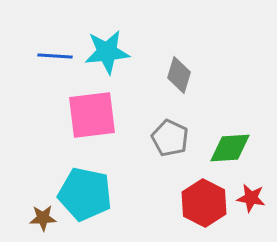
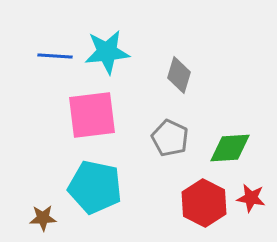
cyan pentagon: moved 10 px right, 7 px up
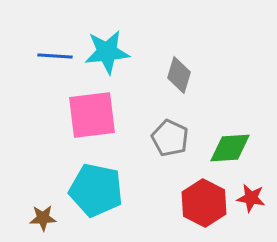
cyan pentagon: moved 1 px right, 3 px down
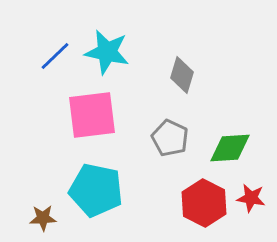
cyan star: rotated 18 degrees clockwise
blue line: rotated 48 degrees counterclockwise
gray diamond: moved 3 px right
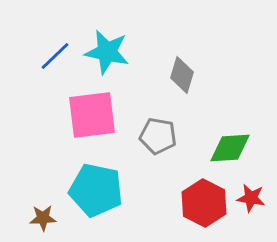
gray pentagon: moved 12 px left, 2 px up; rotated 15 degrees counterclockwise
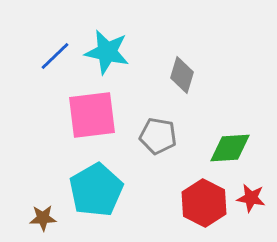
cyan pentagon: rotated 30 degrees clockwise
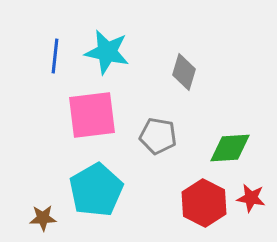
blue line: rotated 40 degrees counterclockwise
gray diamond: moved 2 px right, 3 px up
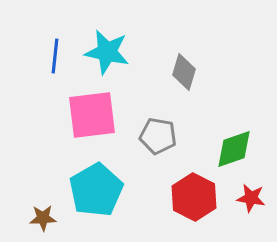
green diamond: moved 4 px right, 1 px down; rotated 15 degrees counterclockwise
red hexagon: moved 10 px left, 6 px up
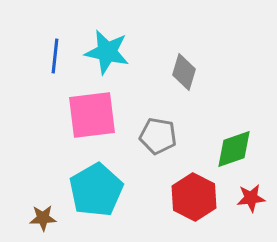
red star: rotated 16 degrees counterclockwise
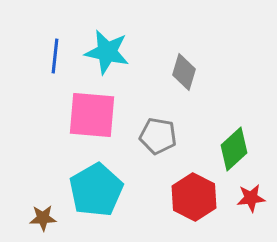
pink square: rotated 12 degrees clockwise
green diamond: rotated 24 degrees counterclockwise
